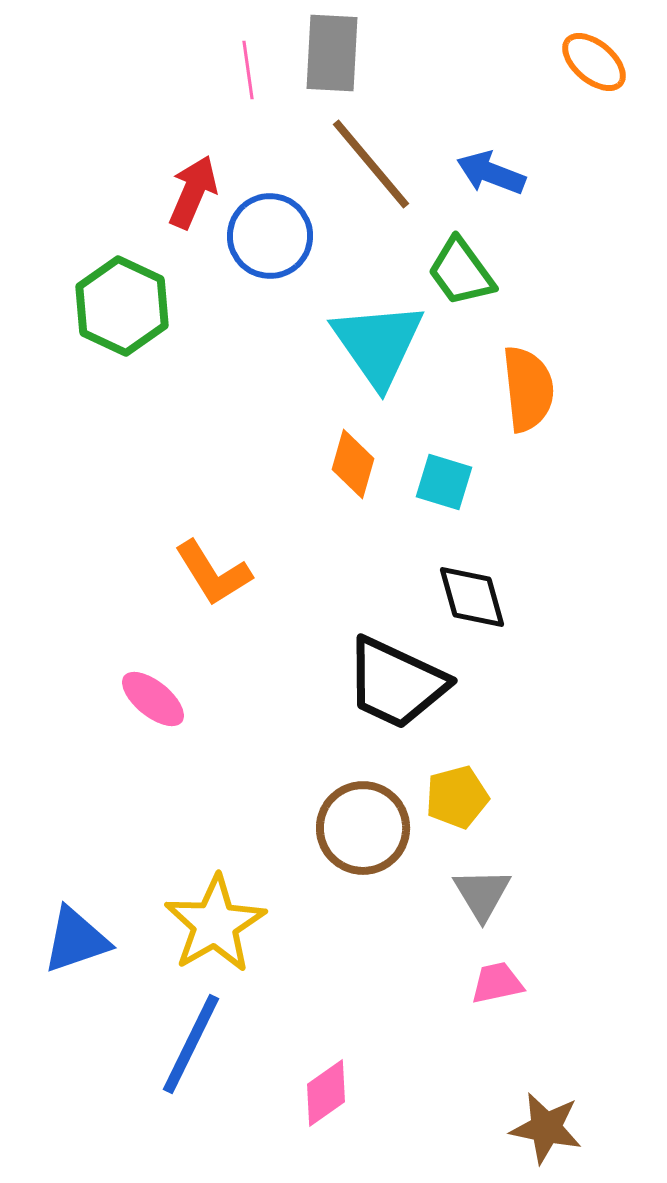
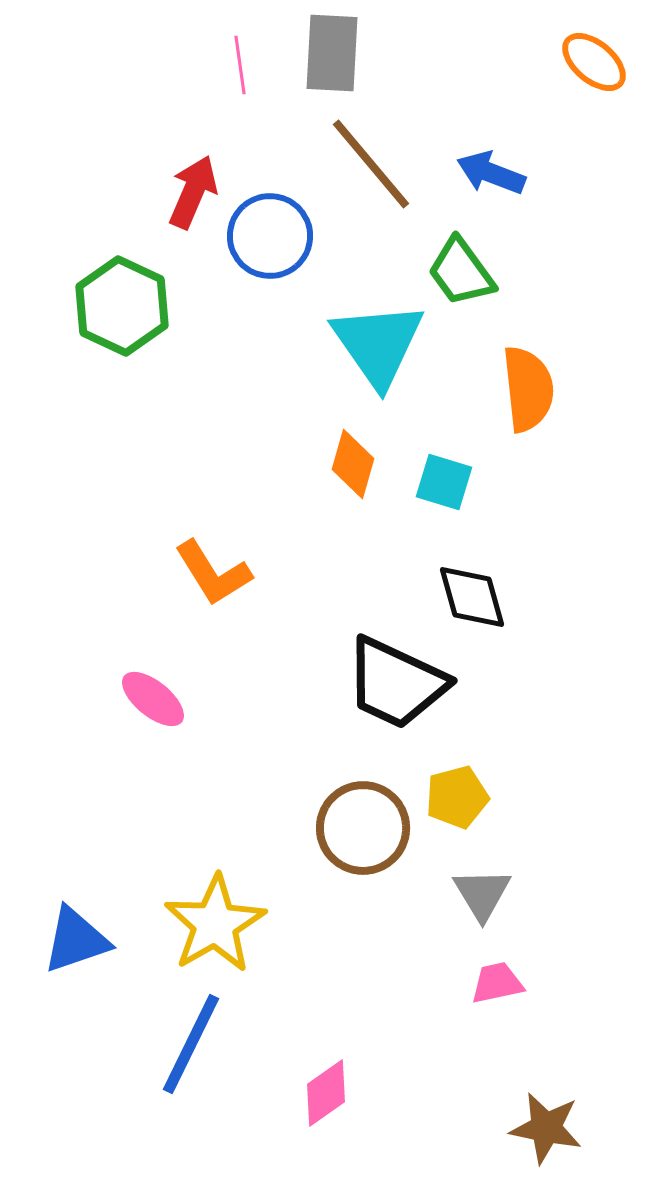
pink line: moved 8 px left, 5 px up
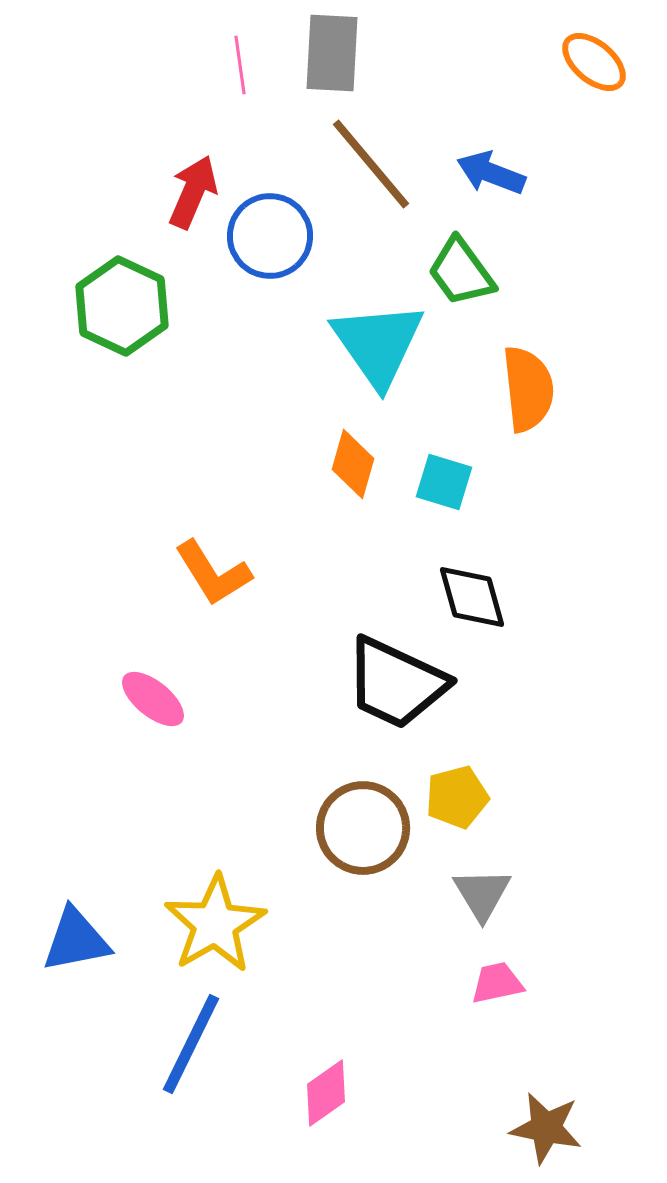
blue triangle: rotated 8 degrees clockwise
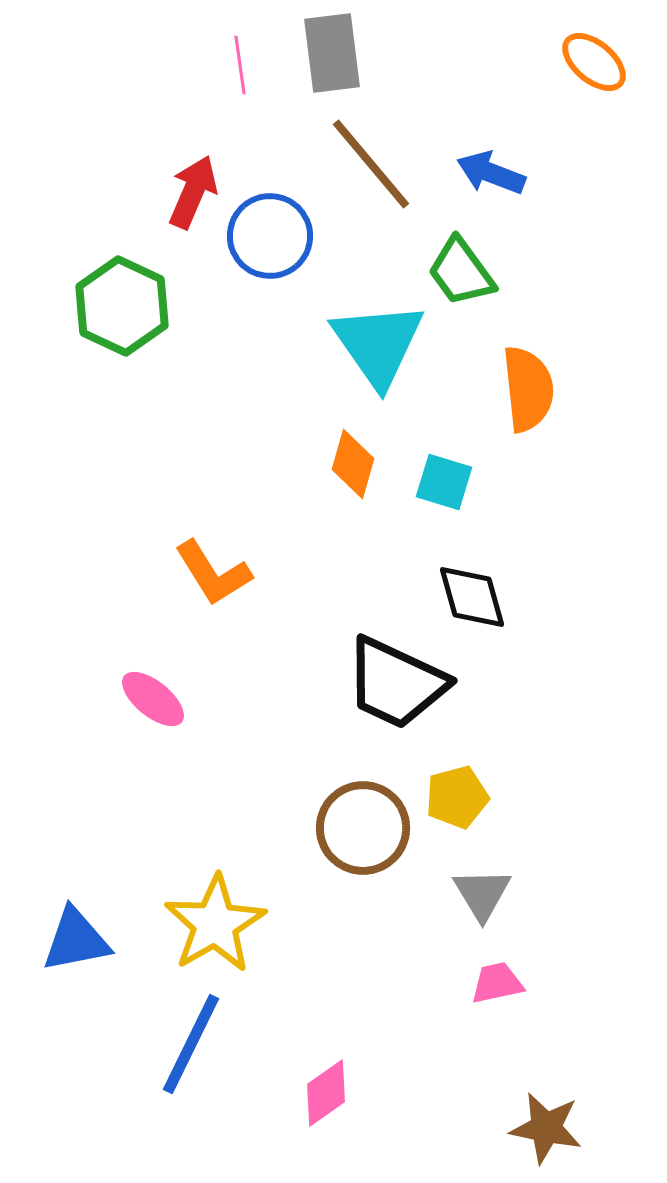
gray rectangle: rotated 10 degrees counterclockwise
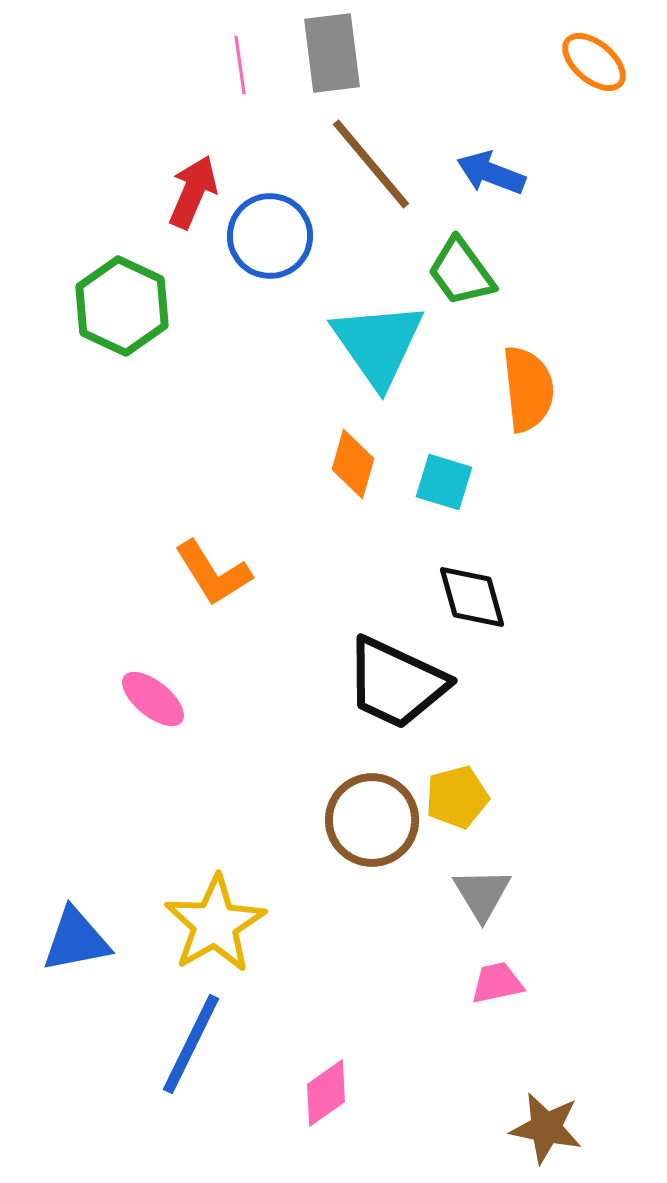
brown circle: moved 9 px right, 8 px up
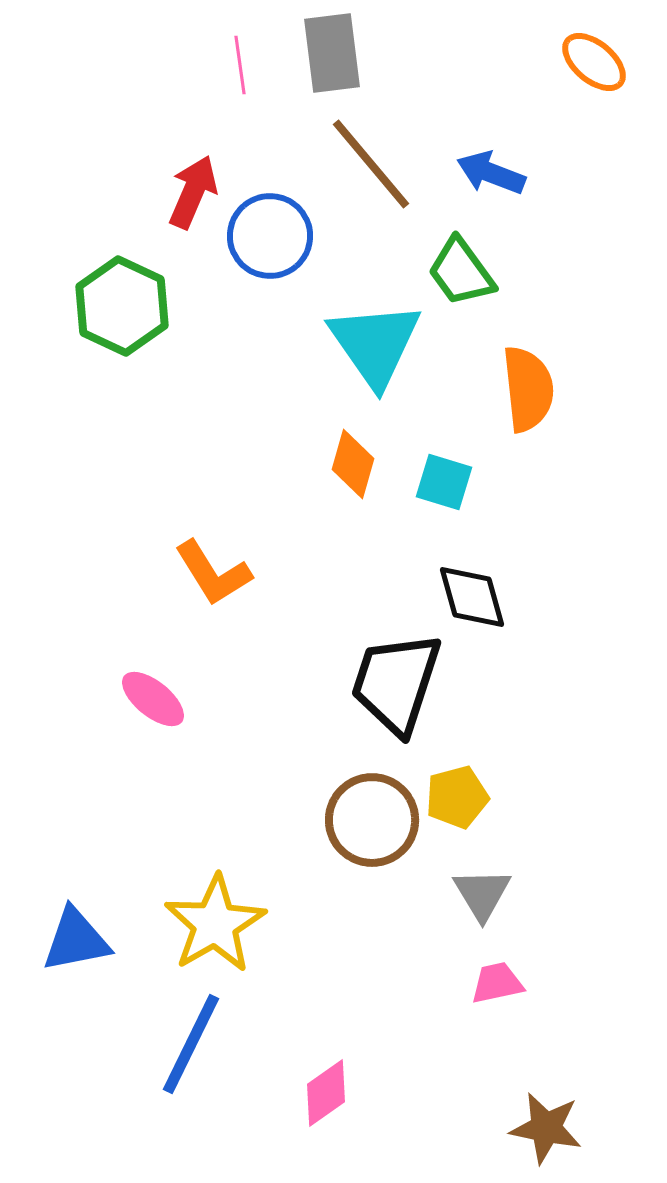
cyan triangle: moved 3 px left
black trapezoid: rotated 83 degrees clockwise
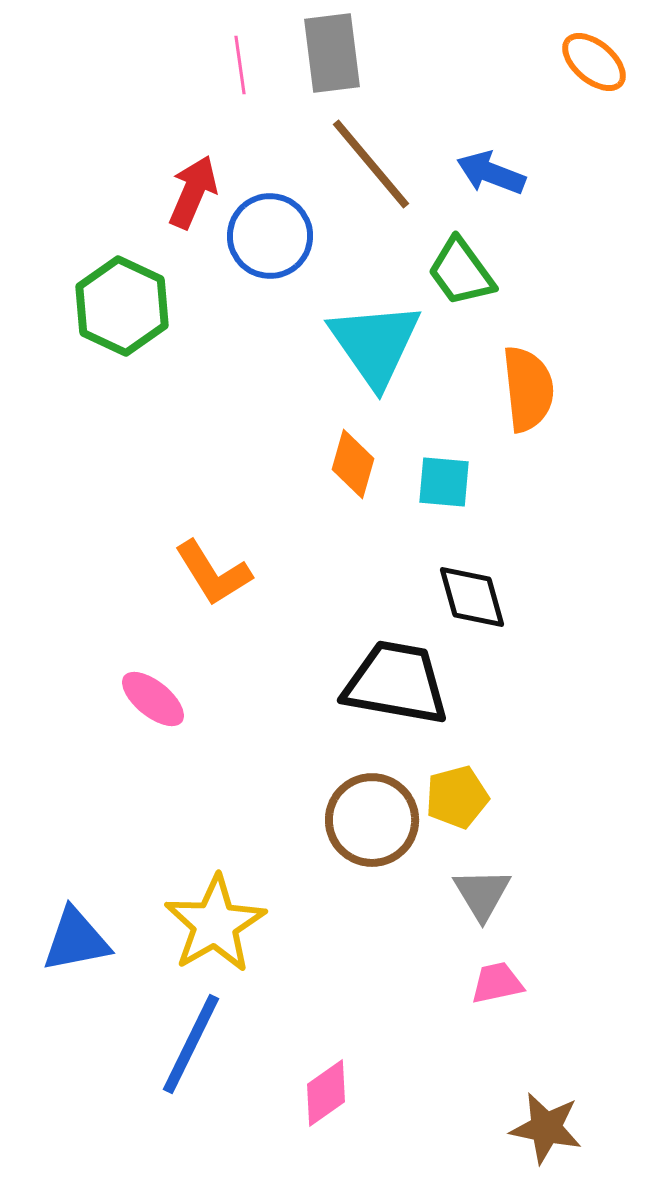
cyan square: rotated 12 degrees counterclockwise
black trapezoid: rotated 82 degrees clockwise
